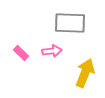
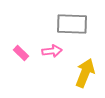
gray rectangle: moved 2 px right, 1 px down
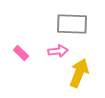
pink arrow: moved 6 px right
yellow arrow: moved 6 px left
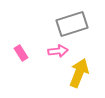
gray rectangle: rotated 20 degrees counterclockwise
pink rectangle: rotated 14 degrees clockwise
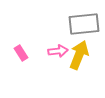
gray rectangle: moved 12 px right; rotated 12 degrees clockwise
yellow arrow: moved 18 px up
